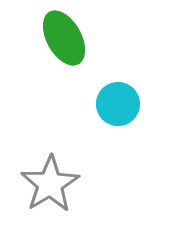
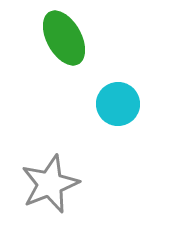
gray star: rotated 10 degrees clockwise
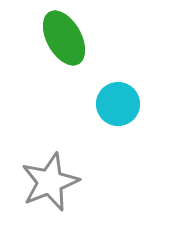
gray star: moved 2 px up
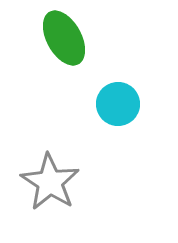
gray star: rotated 18 degrees counterclockwise
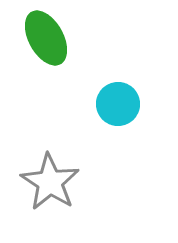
green ellipse: moved 18 px left
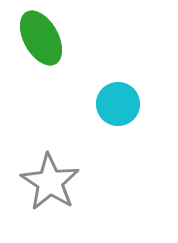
green ellipse: moved 5 px left
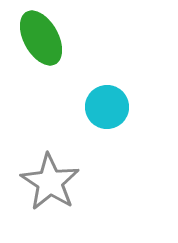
cyan circle: moved 11 px left, 3 px down
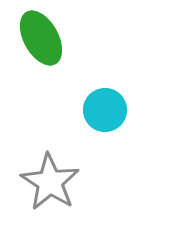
cyan circle: moved 2 px left, 3 px down
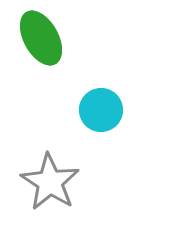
cyan circle: moved 4 px left
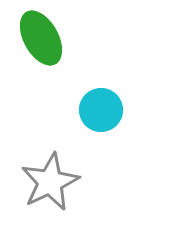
gray star: rotated 14 degrees clockwise
